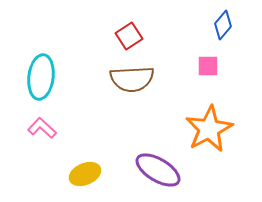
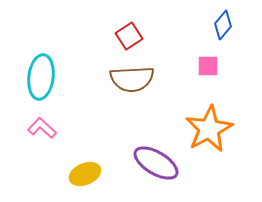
purple ellipse: moved 2 px left, 7 px up
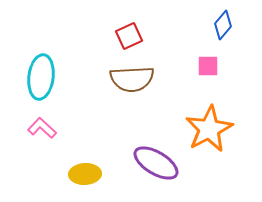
red square: rotated 8 degrees clockwise
yellow ellipse: rotated 20 degrees clockwise
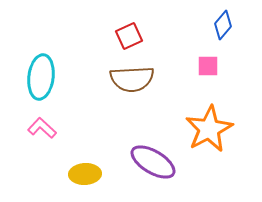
purple ellipse: moved 3 px left, 1 px up
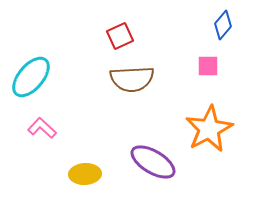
red square: moved 9 px left
cyan ellipse: moved 10 px left; rotated 33 degrees clockwise
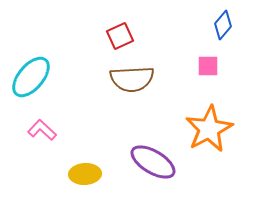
pink L-shape: moved 2 px down
